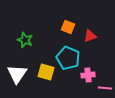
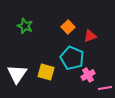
orange square: rotated 24 degrees clockwise
green star: moved 14 px up
cyan pentagon: moved 4 px right
pink cross: rotated 24 degrees counterclockwise
pink line: rotated 16 degrees counterclockwise
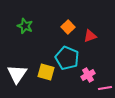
cyan pentagon: moved 5 px left
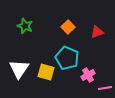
red triangle: moved 7 px right, 4 px up
white triangle: moved 2 px right, 5 px up
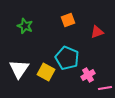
orange square: moved 7 px up; rotated 24 degrees clockwise
yellow square: rotated 12 degrees clockwise
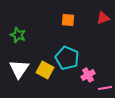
orange square: rotated 24 degrees clockwise
green star: moved 7 px left, 9 px down
red triangle: moved 6 px right, 14 px up
yellow square: moved 1 px left, 2 px up
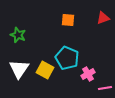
pink cross: moved 1 px up
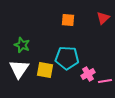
red triangle: rotated 24 degrees counterclockwise
green star: moved 4 px right, 10 px down
cyan pentagon: rotated 20 degrees counterclockwise
yellow square: rotated 18 degrees counterclockwise
pink line: moved 7 px up
